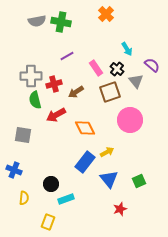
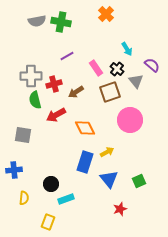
blue rectangle: rotated 20 degrees counterclockwise
blue cross: rotated 28 degrees counterclockwise
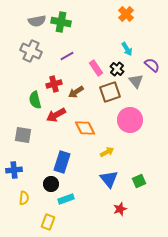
orange cross: moved 20 px right
gray cross: moved 25 px up; rotated 25 degrees clockwise
blue rectangle: moved 23 px left
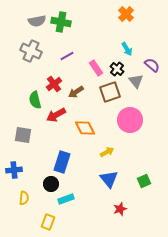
red cross: rotated 21 degrees counterclockwise
green square: moved 5 px right
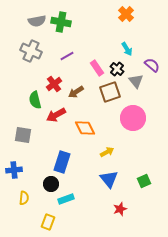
pink rectangle: moved 1 px right
pink circle: moved 3 px right, 2 px up
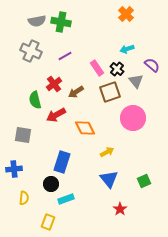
cyan arrow: rotated 104 degrees clockwise
purple line: moved 2 px left
blue cross: moved 1 px up
red star: rotated 16 degrees counterclockwise
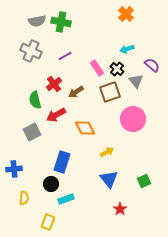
pink circle: moved 1 px down
gray square: moved 9 px right, 3 px up; rotated 36 degrees counterclockwise
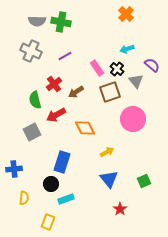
gray semicircle: rotated 12 degrees clockwise
